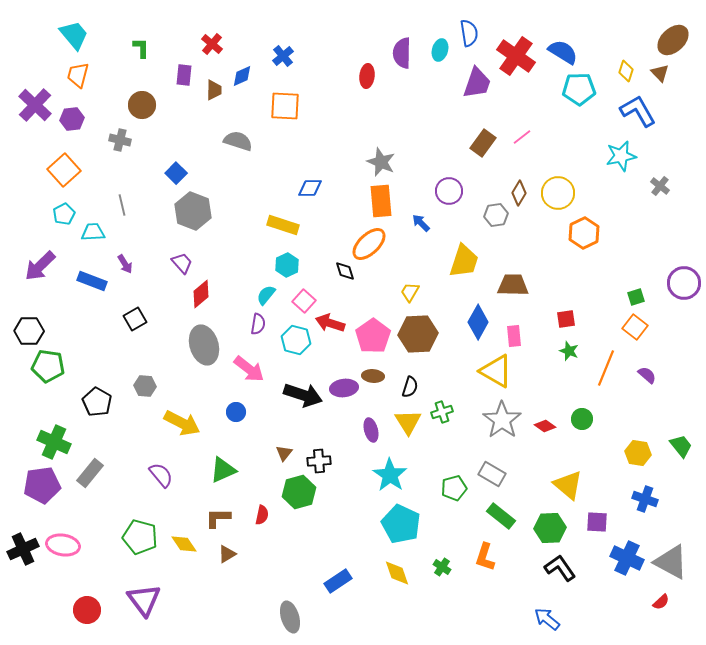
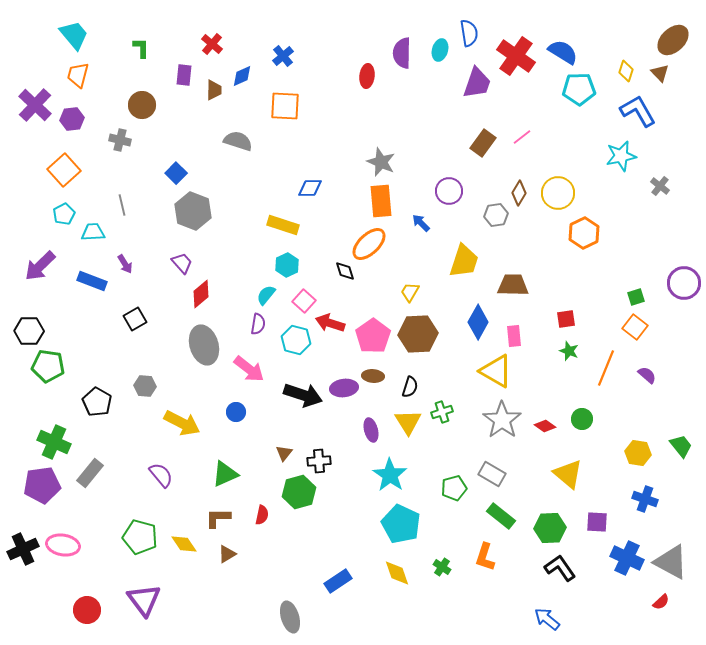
green triangle at (223, 470): moved 2 px right, 4 px down
yellow triangle at (568, 485): moved 11 px up
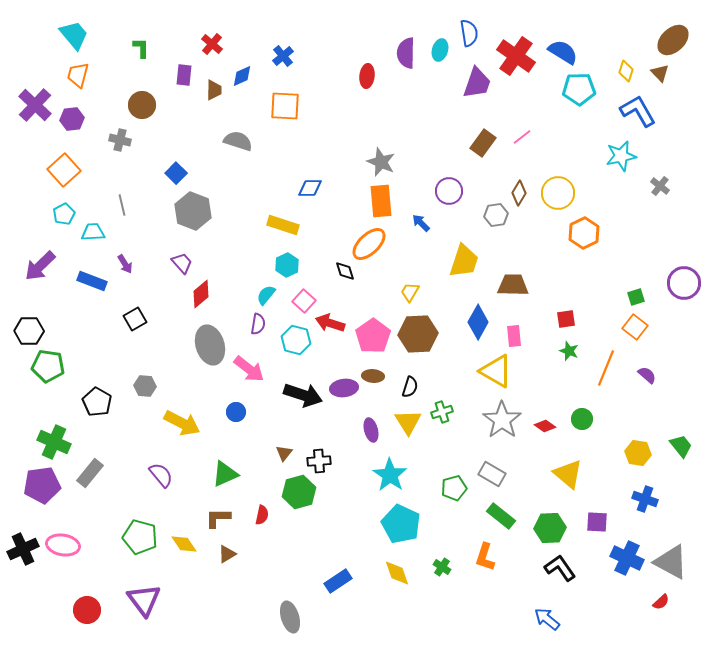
purple semicircle at (402, 53): moved 4 px right
gray ellipse at (204, 345): moved 6 px right
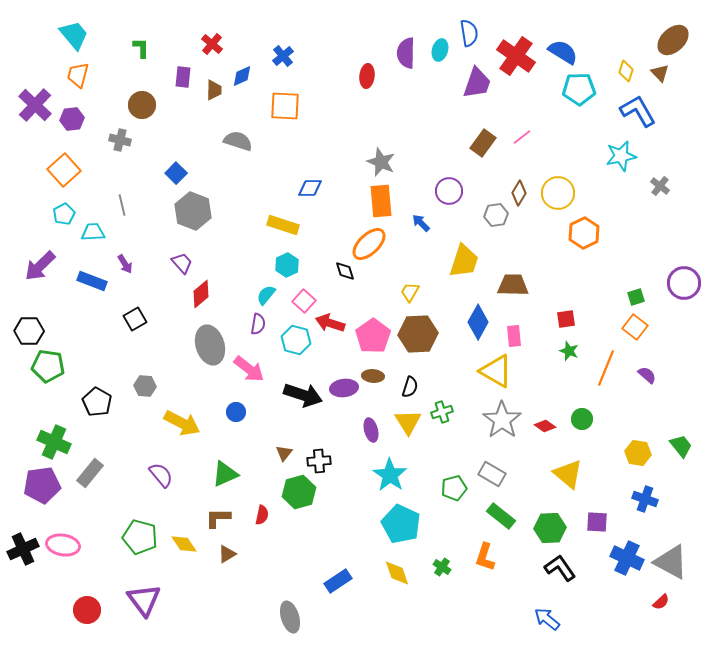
purple rectangle at (184, 75): moved 1 px left, 2 px down
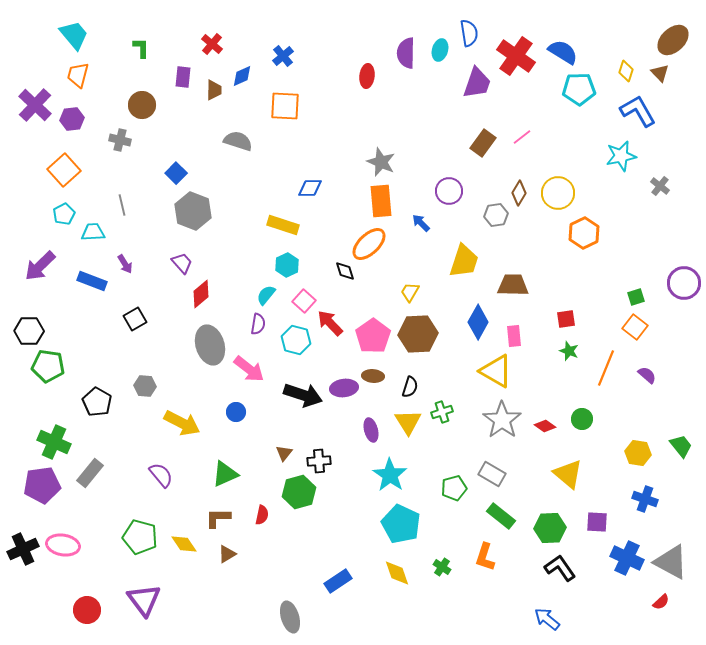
red arrow at (330, 323): rotated 28 degrees clockwise
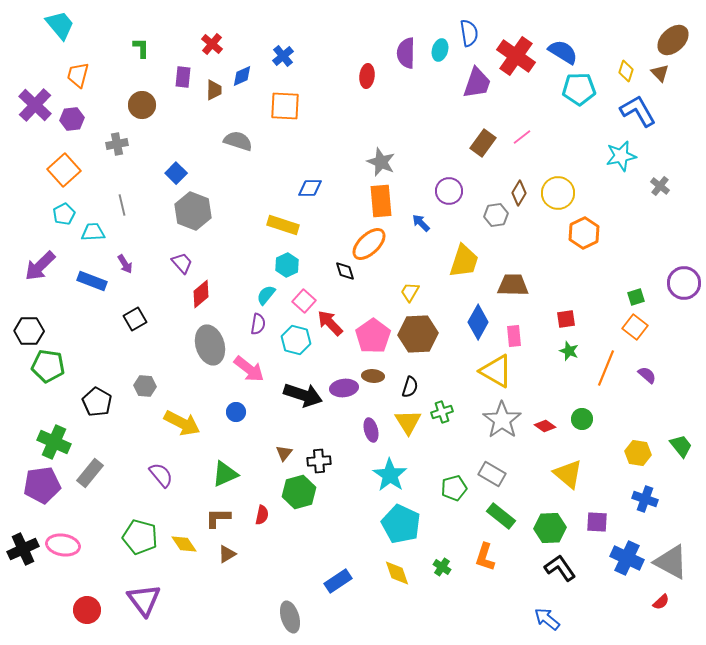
cyan trapezoid at (74, 35): moved 14 px left, 10 px up
gray cross at (120, 140): moved 3 px left, 4 px down; rotated 25 degrees counterclockwise
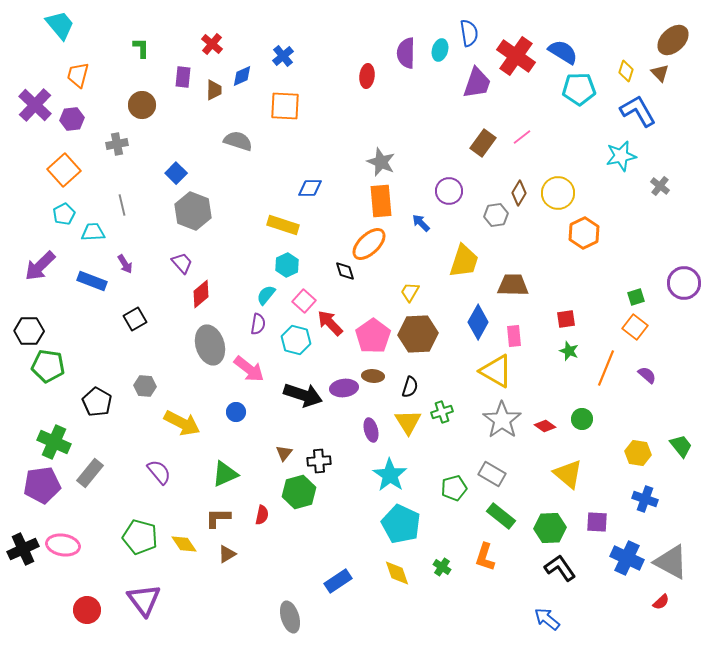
purple semicircle at (161, 475): moved 2 px left, 3 px up
